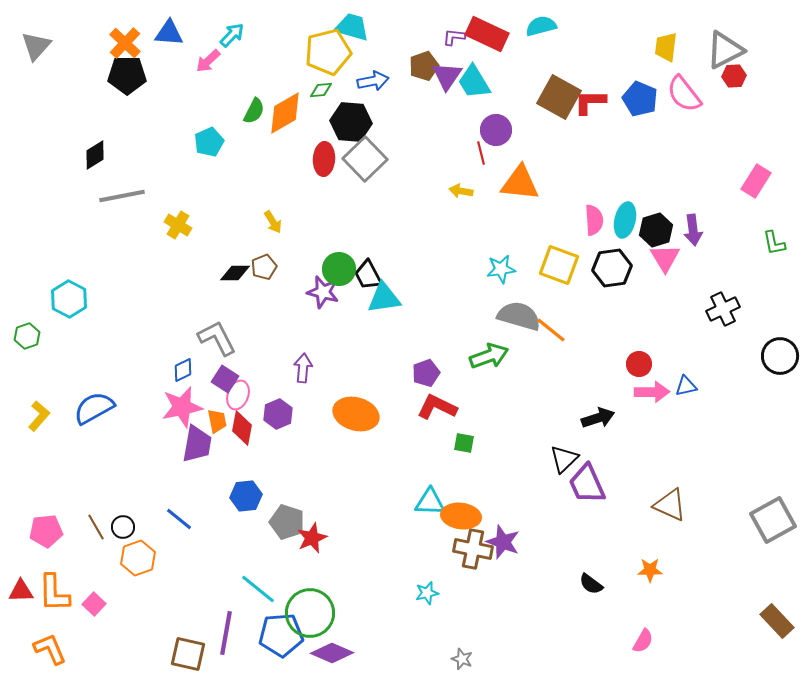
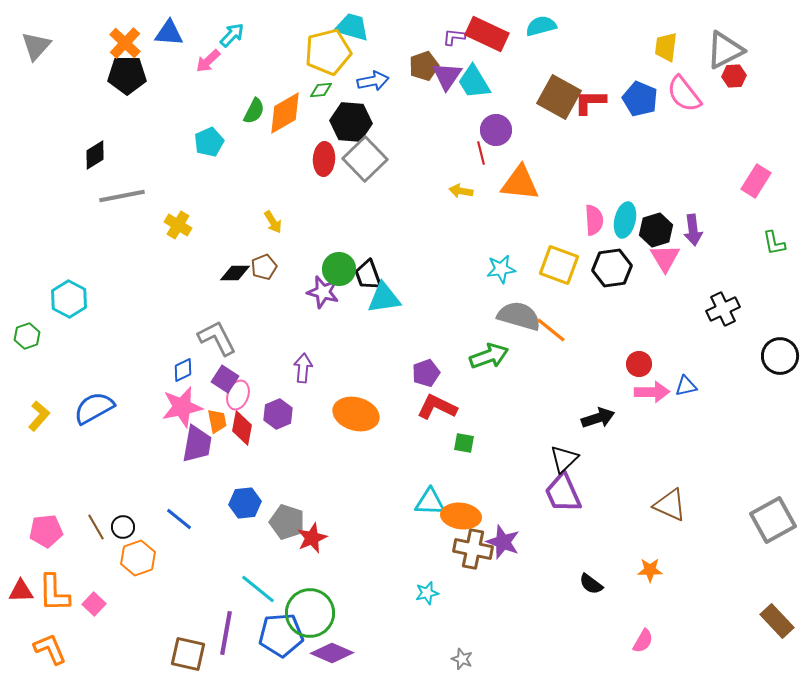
black trapezoid at (368, 275): rotated 8 degrees clockwise
purple trapezoid at (587, 484): moved 24 px left, 9 px down
blue hexagon at (246, 496): moved 1 px left, 7 px down
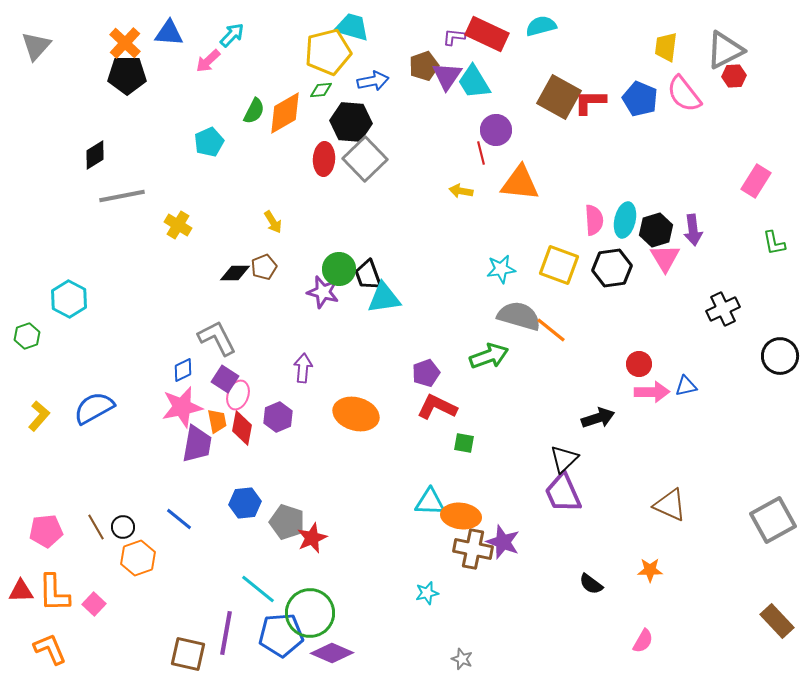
purple hexagon at (278, 414): moved 3 px down
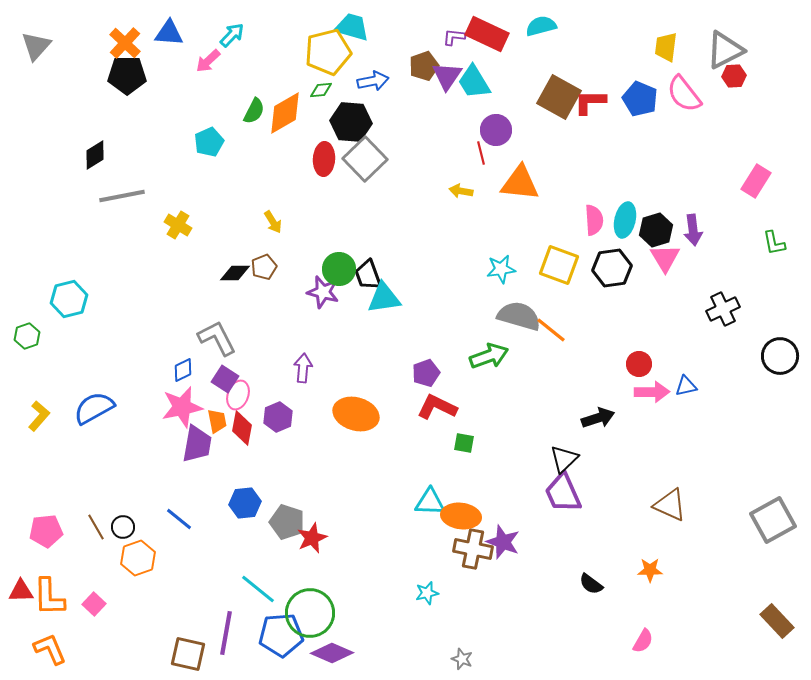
cyan hexagon at (69, 299): rotated 18 degrees clockwise
orange L-shape at (54, 593): moved 5 px left, 4 px down
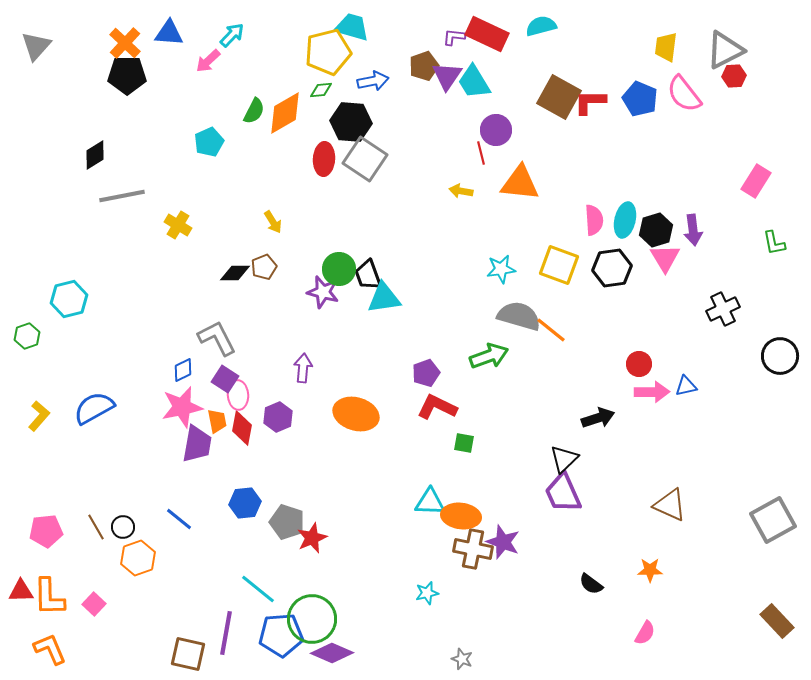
gray square at (365, 159): rotated 12 degrees counterclockwise
pink ellipse at (238, 395): rotated 24 degrees counterclockwise
green circle at (310, 613): moved 2 px right, 6 px down
pink semicircle at (643, 641): moved 2 px right, 8 px up
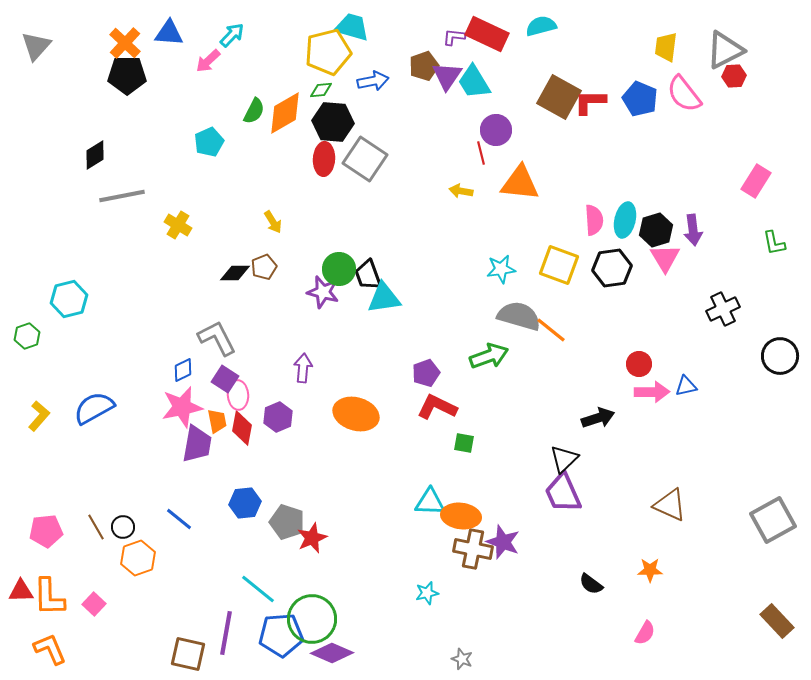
black hexagon at (351, 122): moved 18 px left
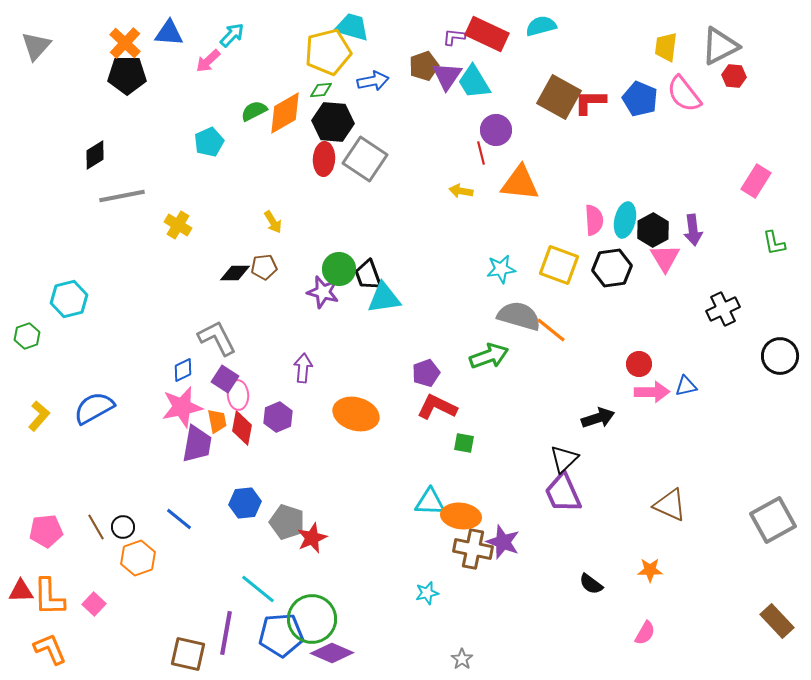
gray triangle at (725, 50): moved 5 px left, 4 px up
red hexagon at (734, 76): rotated 10 degrees clockwise
green semicircle at (254, 111): rotated 144 degrees counterclockwise
black hexagon at (656, 230): moved 3 px left; rotated 12 degrees counterclockwise
brown pentagon at (264, 267): rotated 15 degrees clockwise
gray star at (462, 659): rotated 15 degrees clockwise
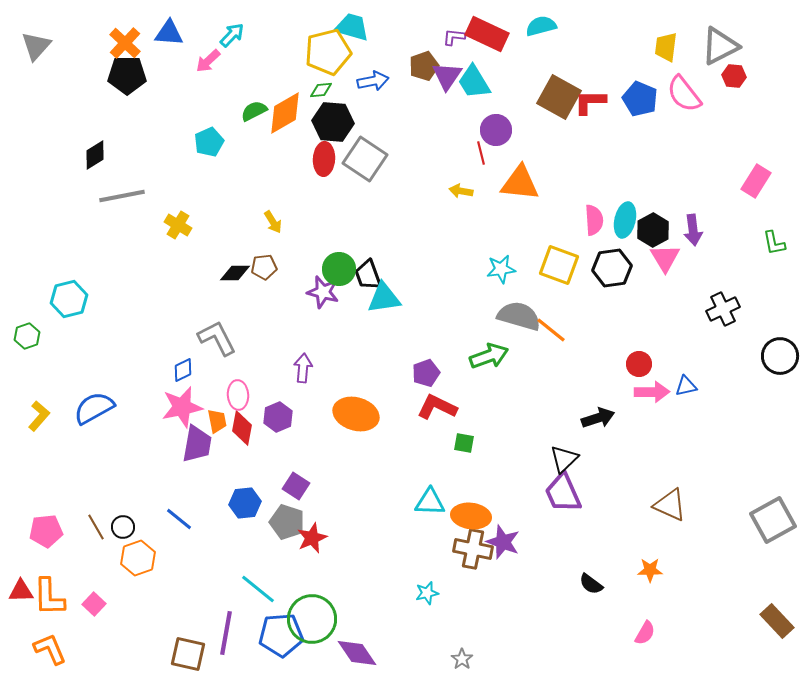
purple square at (225, 379): moved 71 px right, 107 px down
orange ellipse at (461, 516): moved 10 px right
purple diamond at (332, 653): moved 25 px right; rotated 33 degrees clockwise
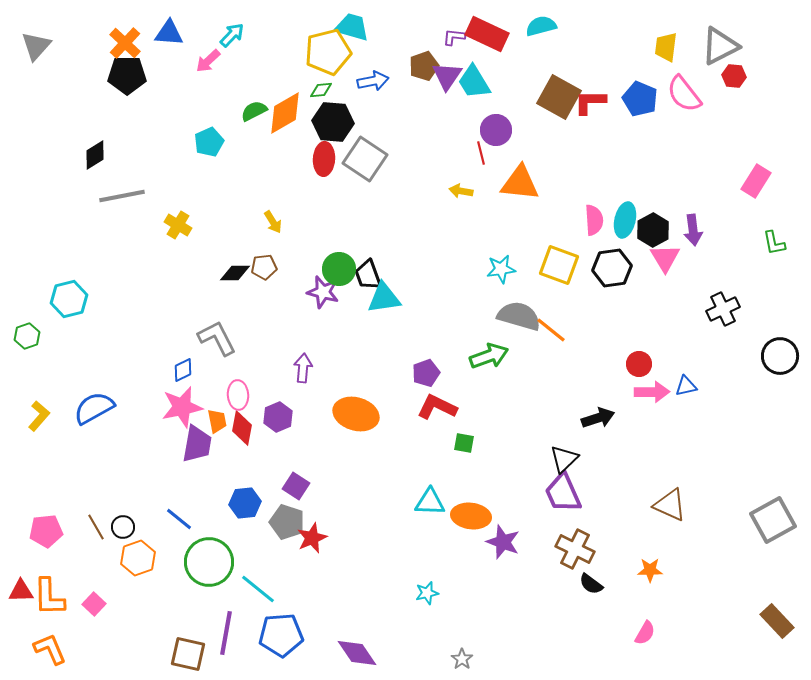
brown cross at (473, 549): moved 102 px right; rotated 15 degrees clockwise
green circle at (312, 619): moved 103 px left, 57 px up
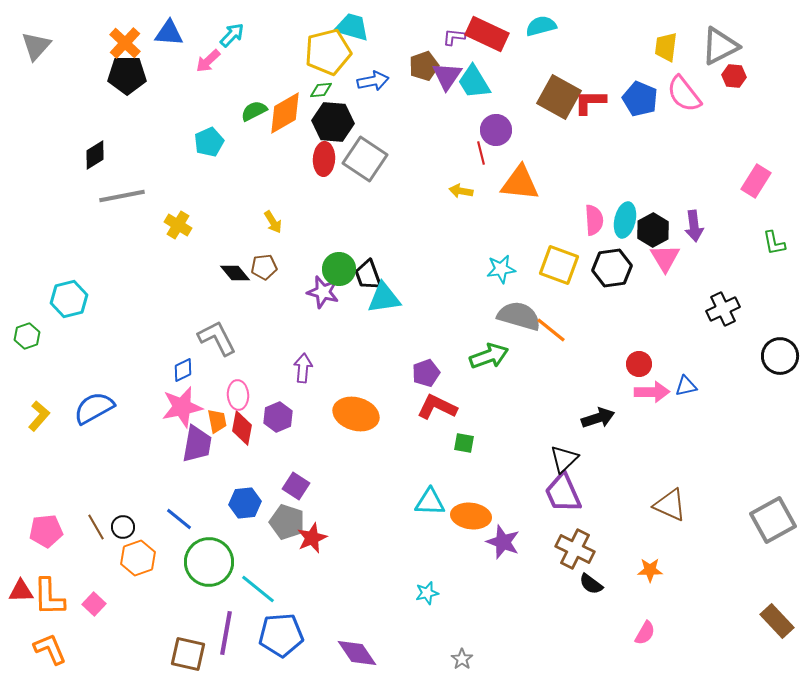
purple arrow at (693, 230): moved 1 px right, 4 px up
black diamond at (235, 273): rotated 52 degrees clockwise
